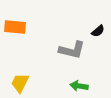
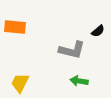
green arrow: moved 5 px up
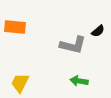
gray L-shape: moved 1 px right, 5 px up
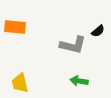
yellow trapezoid: rotated 40 degrees counterclockwise
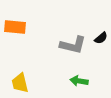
black semicircle: moved 3 px right, 7 px down
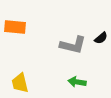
green arrow: moved 2 px left, 1 px down
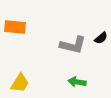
yellow trapezoid: rotated 135 degrees counterclockwise
